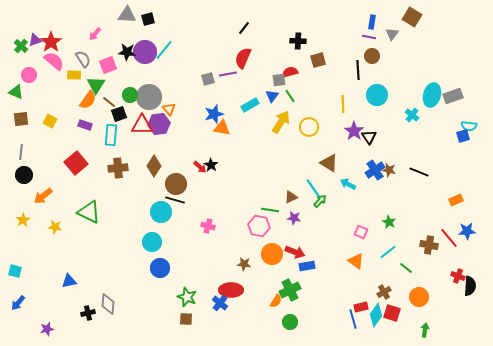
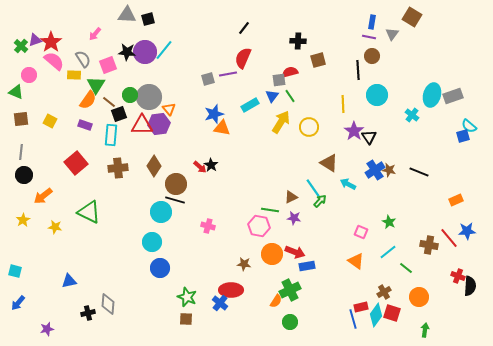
cyan semicircle at (469, 126): rotated 35 degrees clockwise
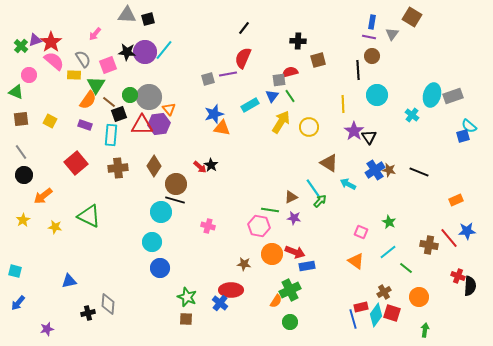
gray line at (21, 152): rotated 42 degrees counterclockwise
green triangle at (89, 212): moved 4 px down
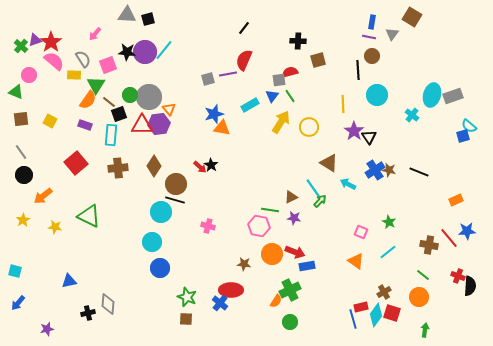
red semicircle at (243, 58): moved 1 px right, 2 px down
green line at (406, 268): moved 17 px right, 7 px down
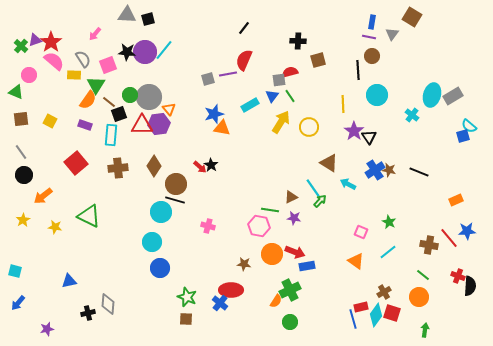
gray rectangle at (453, 96): rotated 12 degrees counterclockwise
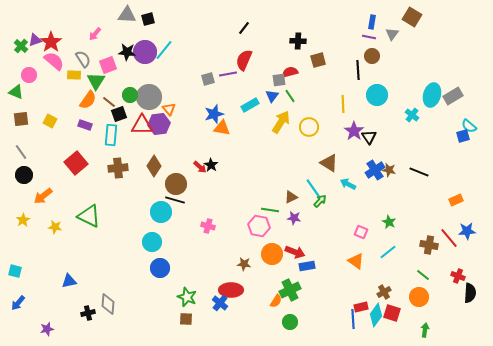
green triangle at (96, 85): moved 4 px up
black semicircle at (470, 286): moved 7 px down
blue line at (353, 319): rotated 12 degrees clockwise
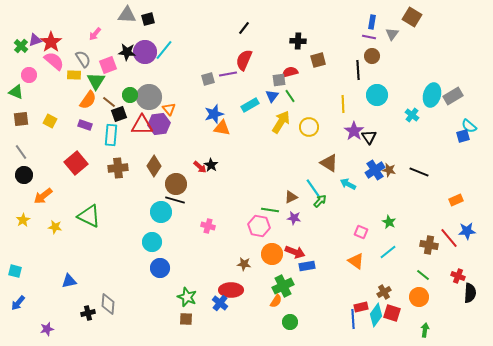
green cross at (290, 290): moved 7 px left, 4 px up
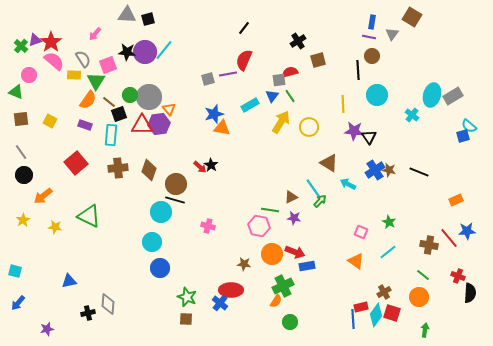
black cross at (298, 41): rotated 35 degrees counterclockwise
purple star at (354, 131): rotated 30 degrees counterclockwise
brown diamond at (154, 166): moved 5 px left, 4 px down; rotated 15 degrees counterclockwise
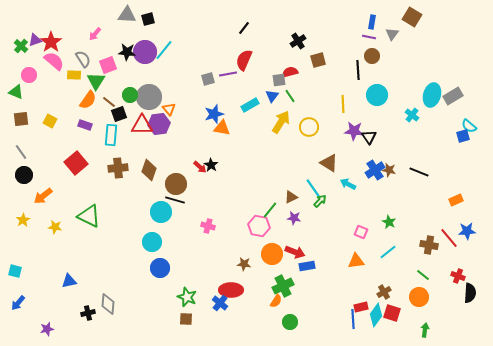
green line at (270, 210): rotated 60 degrees counterclockwise
orange triangle at (356, 261): rotated 42 degrees counterclockwise
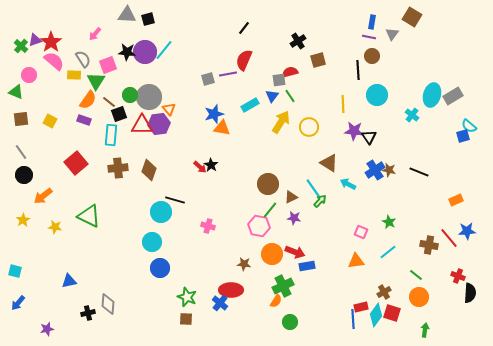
purple rectangle at (85, 125): moved 1 px left, 5 px up
brown circle at (176, 184): moved 92 px right
green line at (423, 275): moved 7 px left
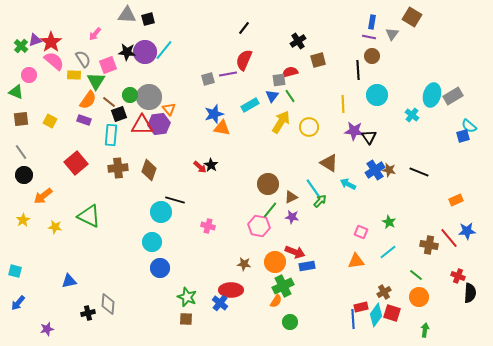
purple star at (294, 218): moved 2 px left, 1 px up
orange circle at (272, 254): moved 3 px right, 8 px down
